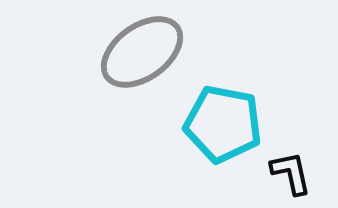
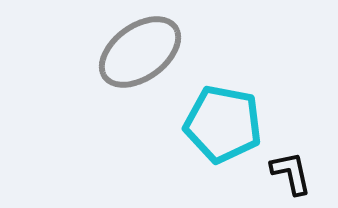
gray ellipse: moved 2 px left
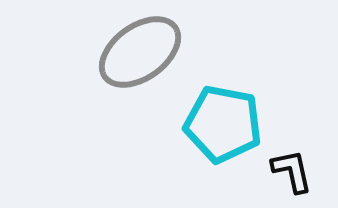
black L-shape: moved 1 px right, 2 px up
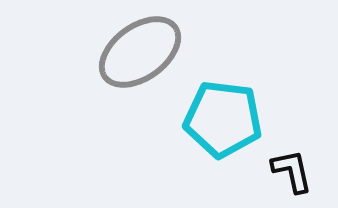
cyan pentagon: moved 5 px up; rotated 4 degrees counterclockwise
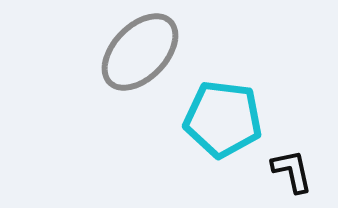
gray ellipse: rotated 10 degrees counterclockwise
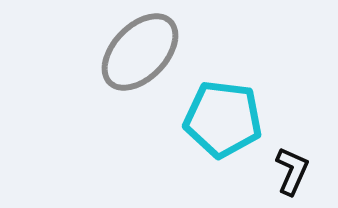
black L-shape: rotated 36 degrees clockwise
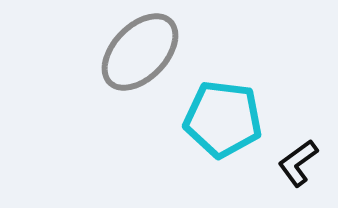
black L-shape: moved 6 px right, 8 px up; rotated 150 degrees counterclockwise
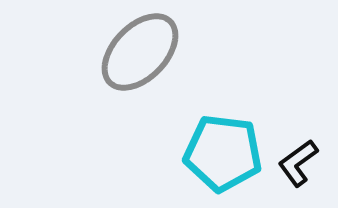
cyan pentagon: moved 34 px down
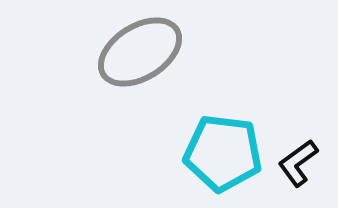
gray ellipse: rotated 14 degrees clockwise
